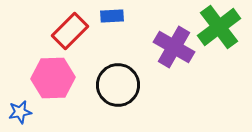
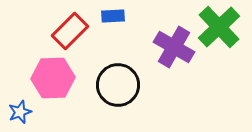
blue rectangle: moved 1 px right
green cross: rotated 6 degrees counterclockwise
blue star: rotated 10 degrees counterclockwise
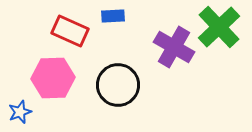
red rectangle: rotated 69 degrees clockwise
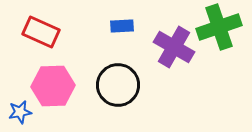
blue rectangle: moved 9 px right, 10 px down
green cross: rotated 24 degrees clockwise
red rectangle: moved 29 px left, 1 px down
pink hexagon: moved 8 px down
blue star: rotated 10 degrees clockwise
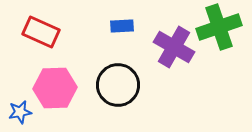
pink hexagon: moved 2 px right, 2 px down
